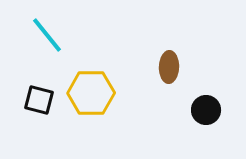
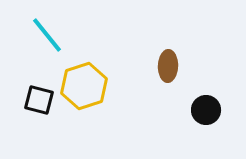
brown ellipse: moved 1 px left, 1 px up
yellow hexagon: moved 7 px left, 7 px up; rotated 18 degrees counterclockwise
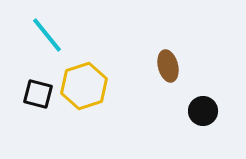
brown ellipse: rotated 16 degrees counterclockwise
black square: moved 1 px left, 6 px up
black circle: moved 3 px left, 1 px down
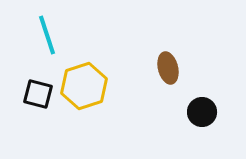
cyan line: rotated 21 degrees clockwise
brown ellipse: moved 2 px down
black circle: moved 1 px left, 1 px down
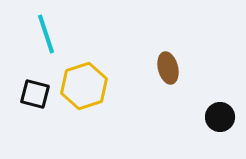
cyan line: moved 1 px left, 1 px up
black square: moved 3 px left
black circle: moved 18 px right, 5 px down
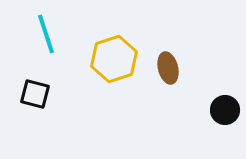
yellow hexagon: moved 30 px right, 27 px up
black circle: moved 5 px right, 7 px up
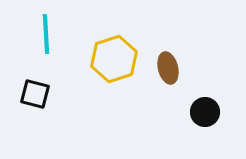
cyan line: rotated 15 degrees clockwise
black circle: moved 20 px left, 2 px down
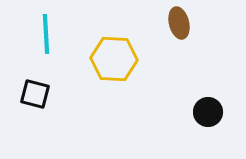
yellow hexagon: rotated 21 degrees clockwise
brown ellipse: moved 11 px right, 45 px up
black circle: moved 3 px right
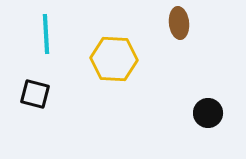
brown ellipse: rotated 8 degrees clockwise
black circle: moved 1 px down
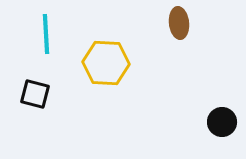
yellow hexagon: moved 8 px left, 4 px down
black circle: moved 14 px right, 9 px down
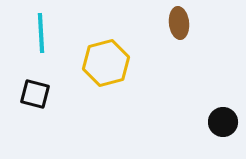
cyan line: moved 5 px left, 1 px up
yellow hexagon: rotated 18 degrees counterclockwise
black circle: moved 1 px right
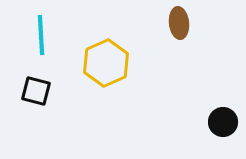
cyan line: moved 2 px down
yellow hexagon: rotated 9 degrees counterclockwise
black square: moved 1 px right, 3 px up
